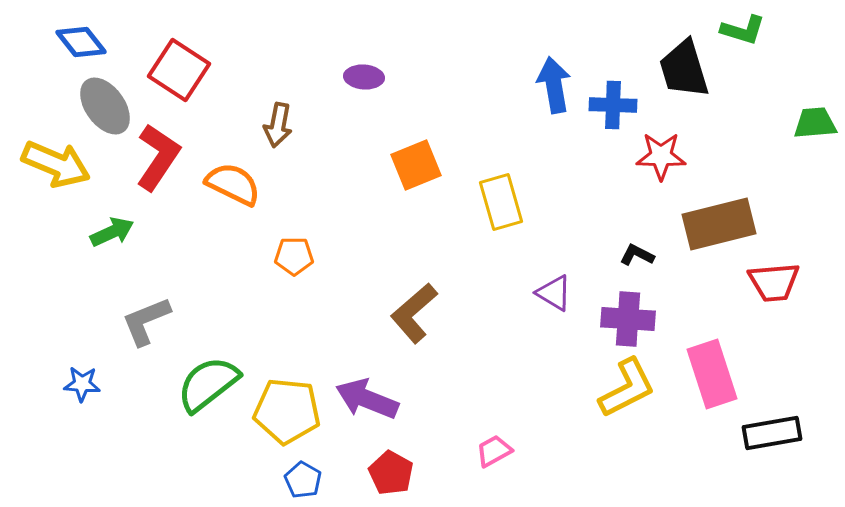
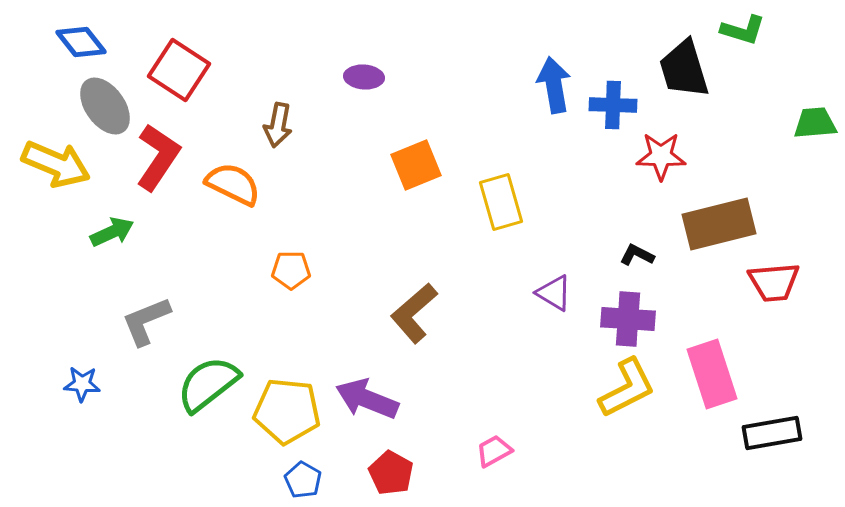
orange pentagon: moved 3 px left, 14 px down
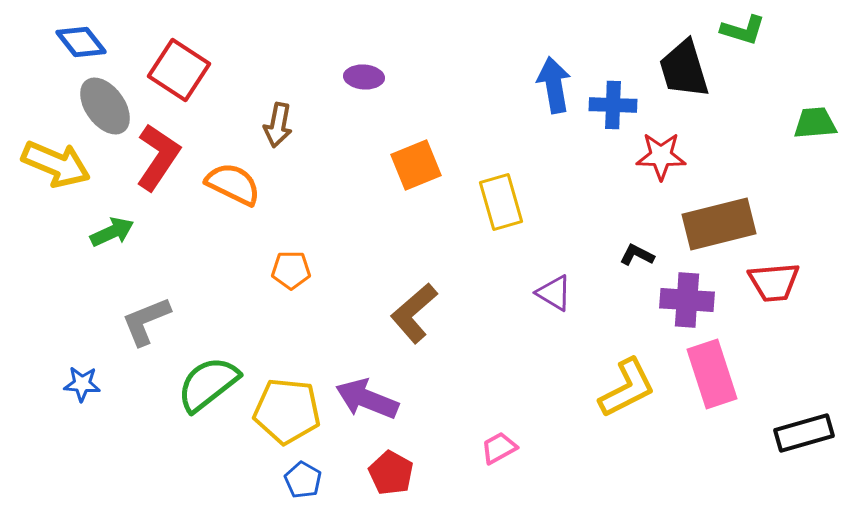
purple cross: moved 59 px right, 19 px up
black rectangle: moved 32 px right; rotated 6 degrees counterclockwise
pink trapezoid: moved 5 px right, 3 px up
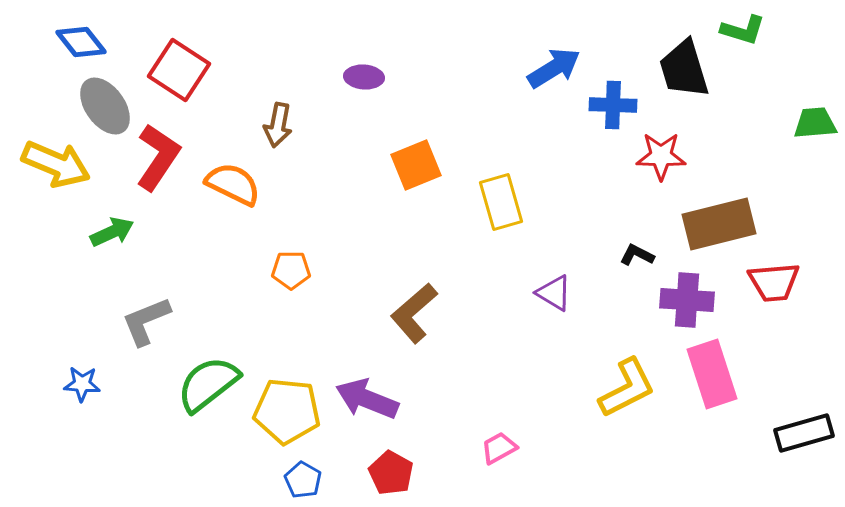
blue arrow: moved 17 px up; rotated 68 degrees clockwise
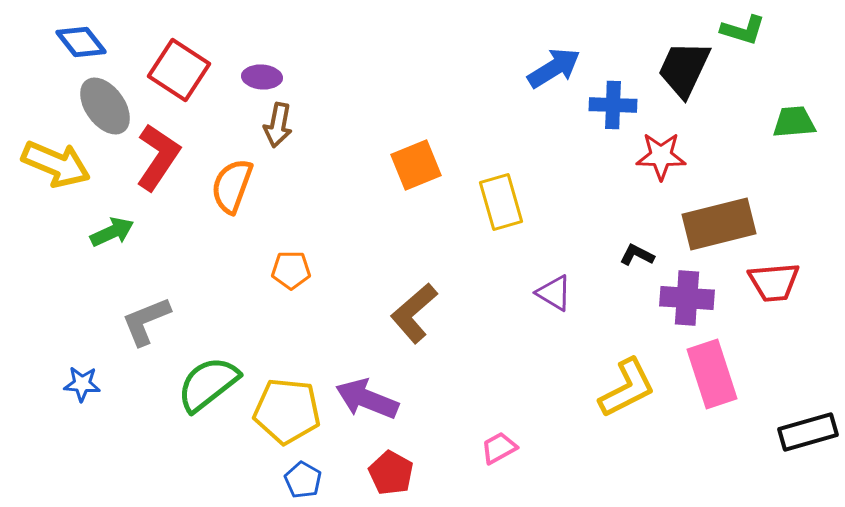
black trapezoid: rotated 42 degrees clockwise
purple ellipse: moved 102 px left
green trapezoid: moved 21 px left, 1 px up
orange semicircle: moved 1 px left, 2 px down; rotated 96 degrees counterclockwise
purple cross: moved 2 px up
black rectangle: moved 4 px right, 1 px up
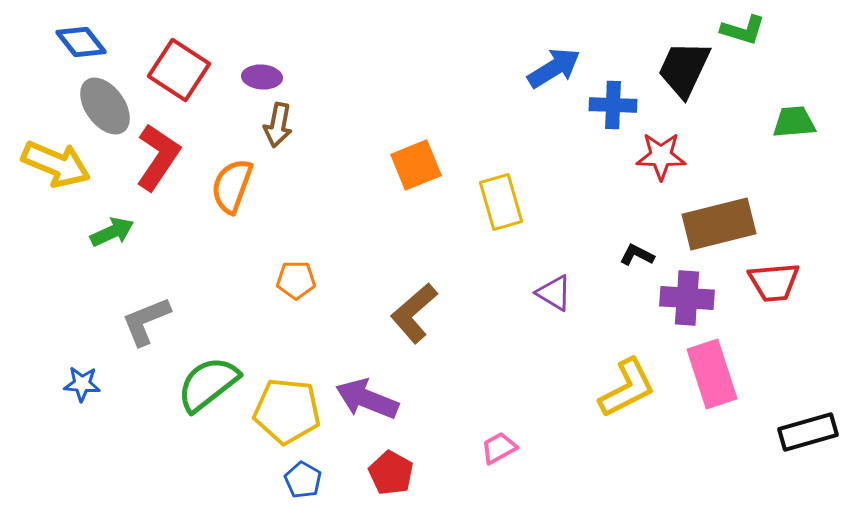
orange pentagon: moved 5 px right, 10 px down
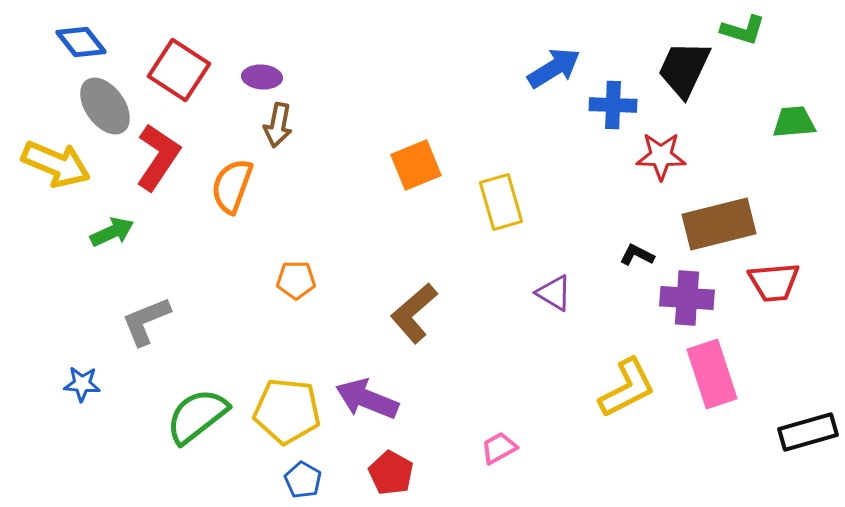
green semicircle: moved 11 px left, 32 px down
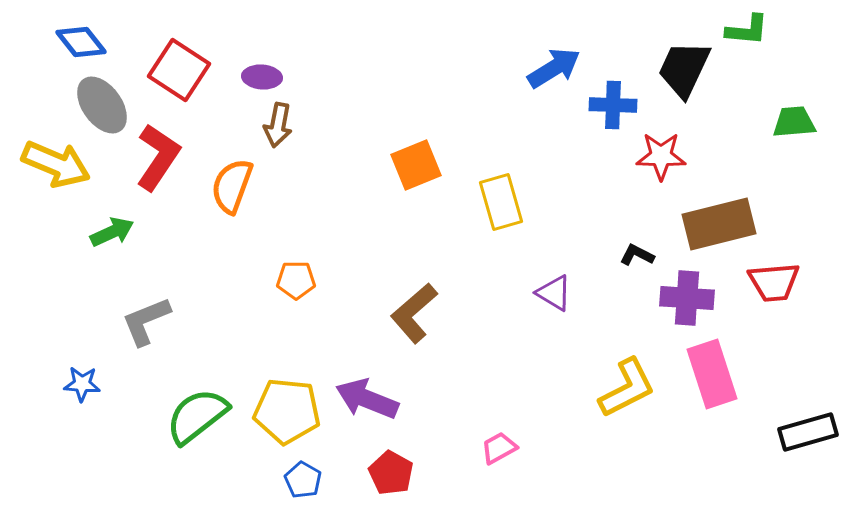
green L-shape: moved 4 px right; rotated 12 degrees counterclockwise
gray ellipse: moved 3 px left, 1 px up
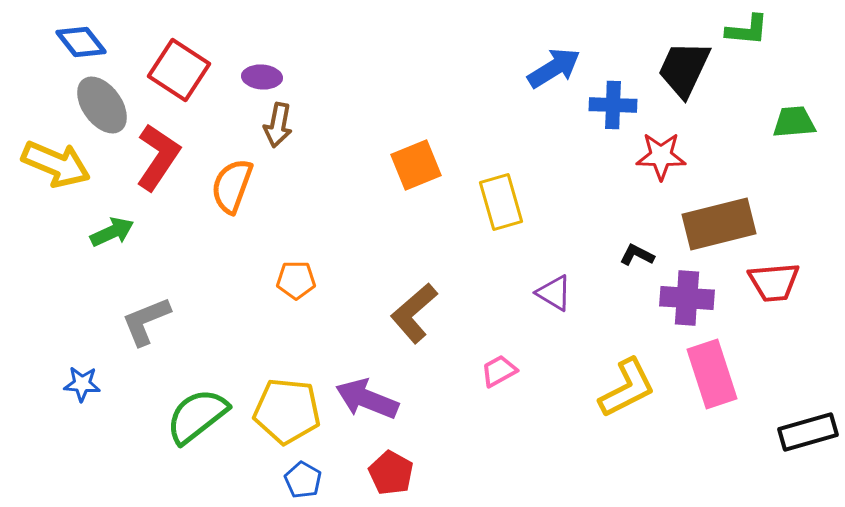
pink trapezoid: moved 77 px up
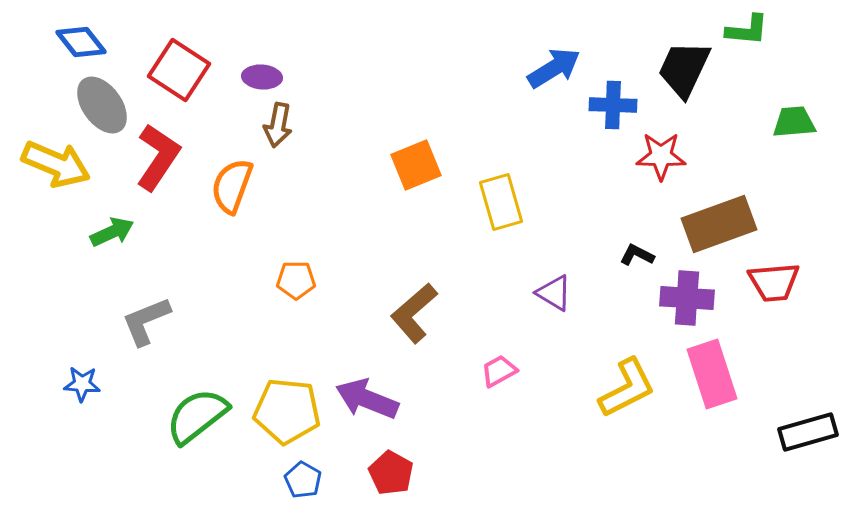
brown rectangle: rotated 6 degrees counterclockwise
